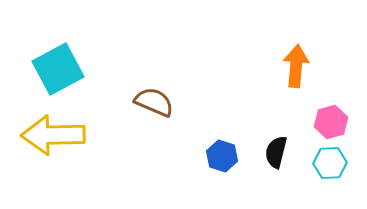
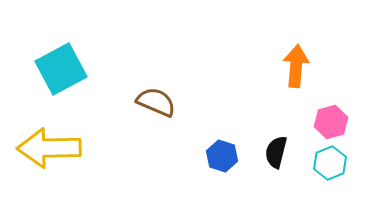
cyan square: moved 3 px right
brown semicircle: moved 2 px right
yellow arrow: moved 4 px left, 13 px down
cyan hexagon: rotated 20 degrees counterclockwise
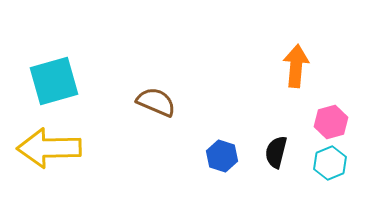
cyan square: moved 7 px left, 12 px down; rotated 12 degrees clockwise
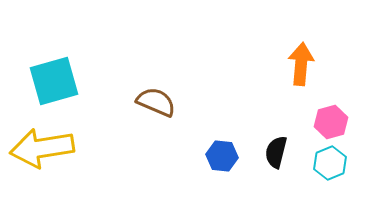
orange arrow: moved 5 px right, 2 px up
yellow arrow: moved 7 px left; rotated 8 degrees counterclockwise
blue hexagon: rotated 12 degrees counterclockwise
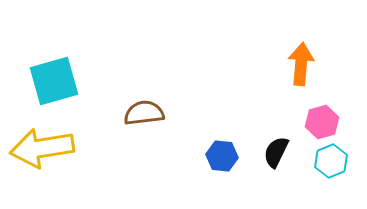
brown semicircle: moved 12 px left, 11 px down; rotated 30 degrees counterclockwise
pink hexagon: moved 9 px left
black semicircle: rotated 12 degrees clockwise
cyan hexagon: moved 1 px right, 2 px up
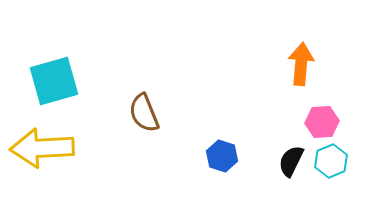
brown semicircle: rotated 105 degrees counterclockwise
pink hexagon: rotated 12 degrees clockwise
yellow arrow: rotated 6 degrees clockwise
black semicircle: moved 15 px right, 9 px down
blue hexagon: rotated 12 degrees clockwise
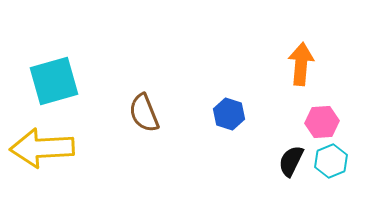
blue hexagon: moved 7 px right, 42 px up
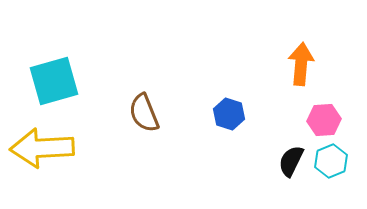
pink hexagon: moved 2 px right, 2 px up
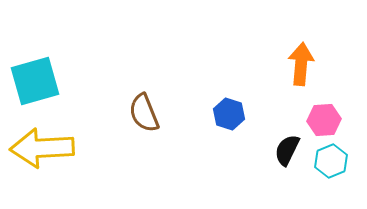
cyan square: moved 19 px left
black semicircle: moved 4 px left, 11 px up
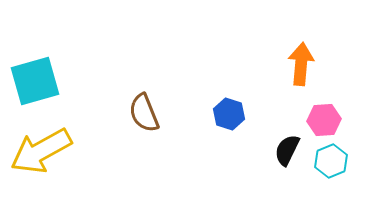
yellow arrow: moved 1 px left, 3 px down; rotated 26 degrees counterclockwise
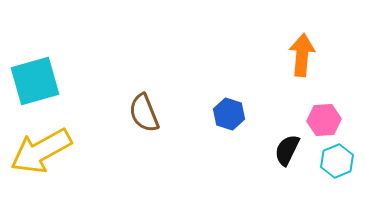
orange arrow: moved 1 px right, 9 px up
cyan hexagon: moved 6 px right
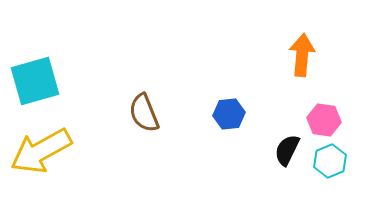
blue hexagon: rotated 24 degrees counterclockwise
pink hexagon: rotated 12 degrees clockwise
cyan hexagon: moved 7 px left
